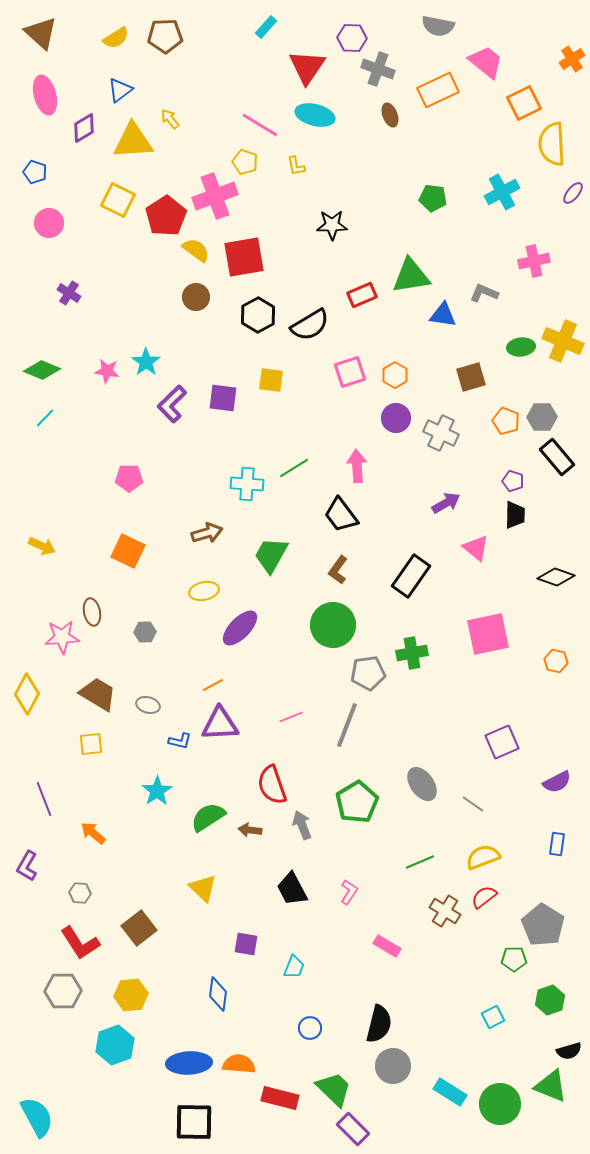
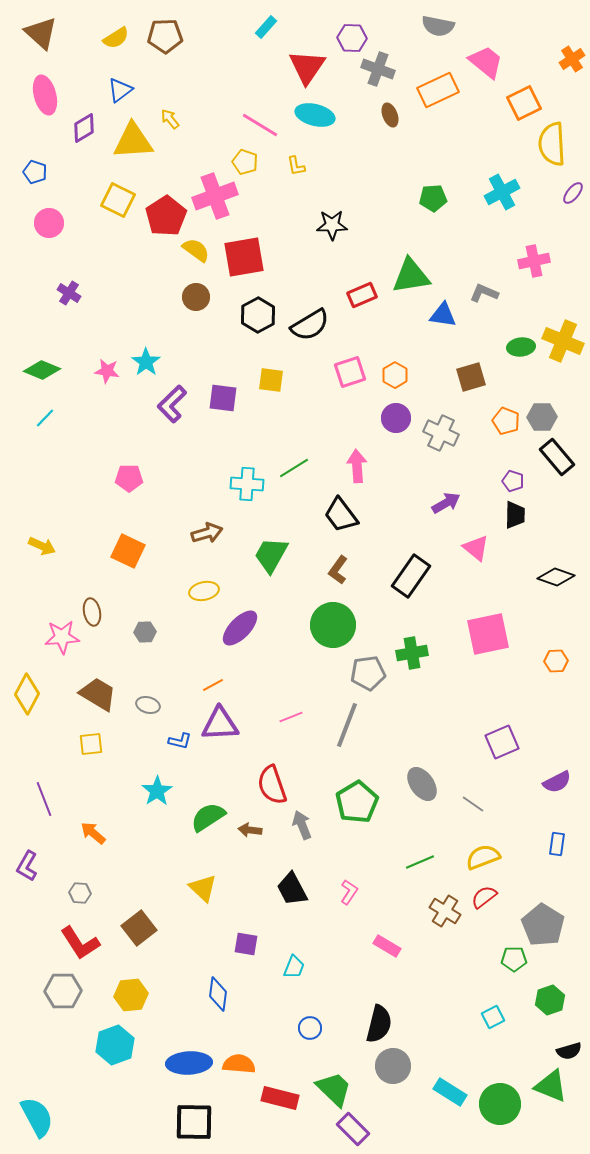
green pentagon at (433, 198): rotated 12 degrees counterclockwise
orange hexagon at (556, 661): rotated 15 degrees counterclockwise
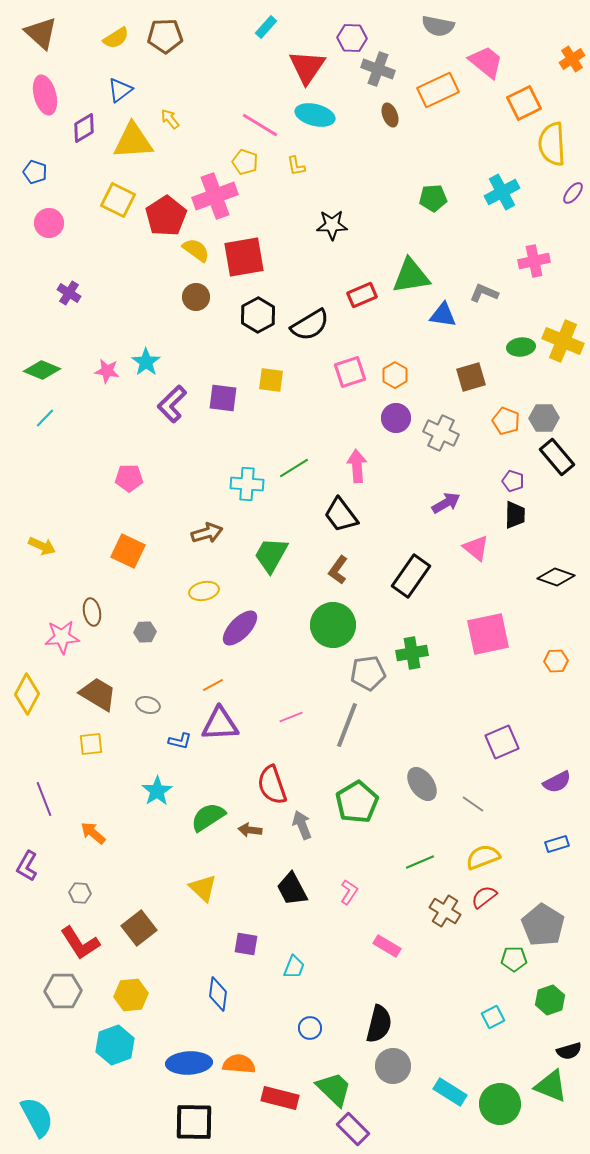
gray hexagon at (542, 417): moved 2 px right, 1 px down
blue rectangle at (557, 844): rotated 65 degrees clockwise
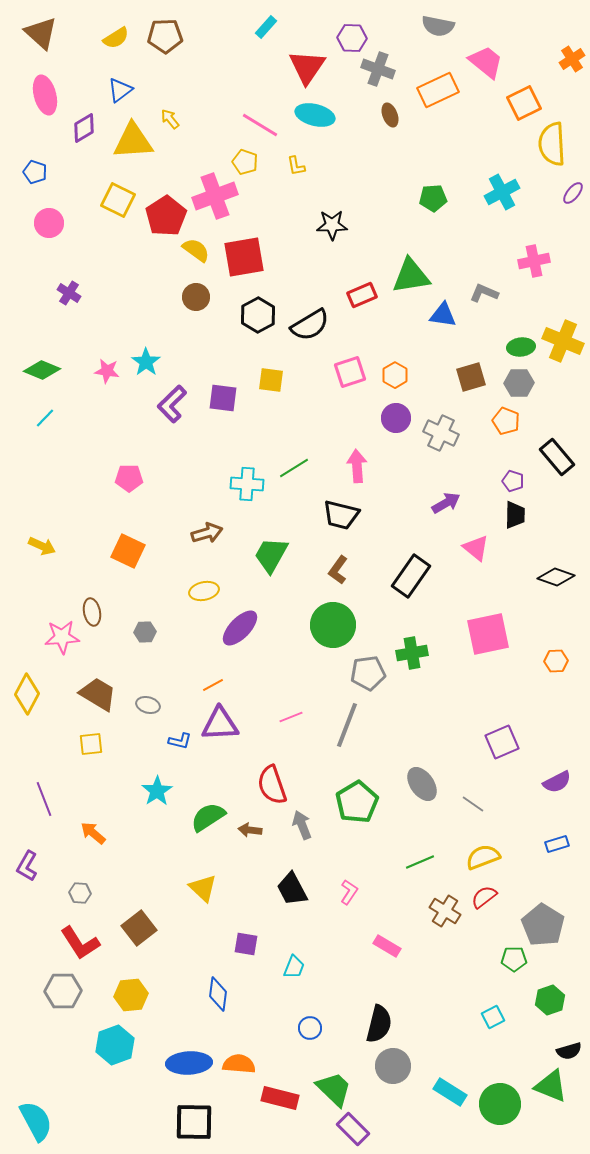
gray hexagon at (544, 418): moved 25 px left, 35 px up
black trapezoid at (341, 515): rotated 39 degrees counterclockwise
cyan semicircle at (37, 1117): moved 1 px left, 4 px down
